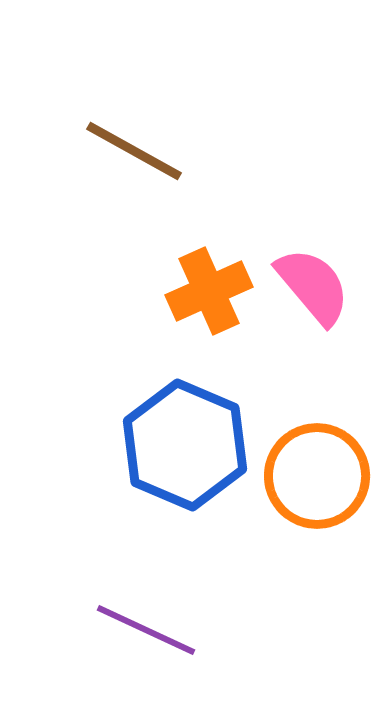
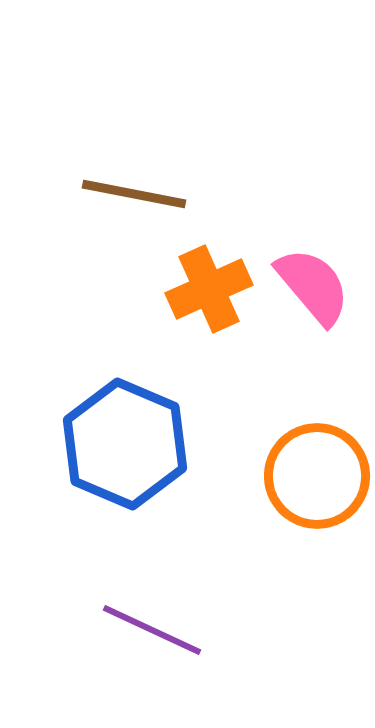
brown line: moved 43 px down; rotated 18 degrees counterclockwise
orange cross: moved 2 px up
blue hexagon: moved 60 px left, 1 px up
purple line: moved 6 px right
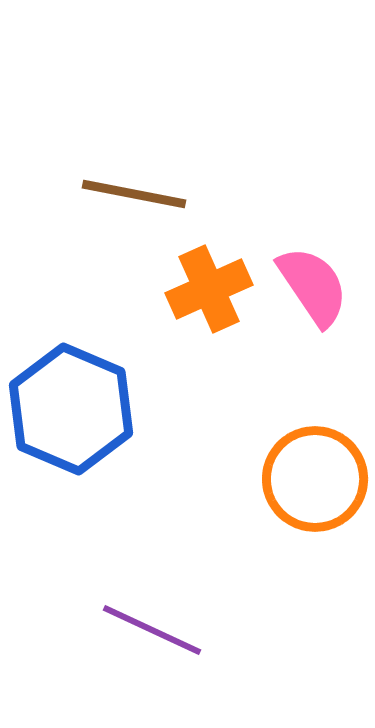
pink semicircle: rotated 6 degrees clockwise
blue hexagon: moved 54 px left, 35 px up
orange circle: moved 2 px left, 3 px down
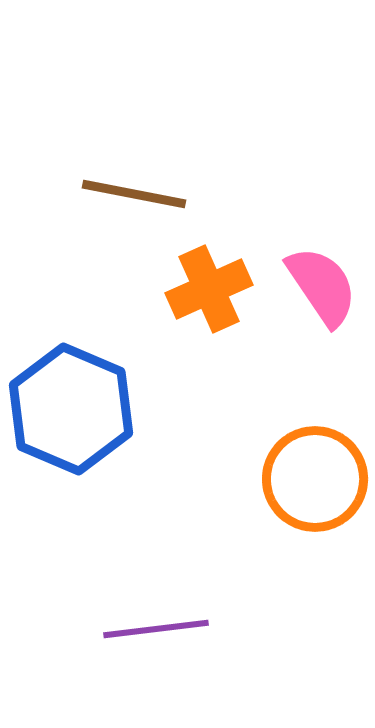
pink semicircle: moved 9 px right
purple line: moved 4 px right, 1 px up; rotated 32 degrees counterclockwise
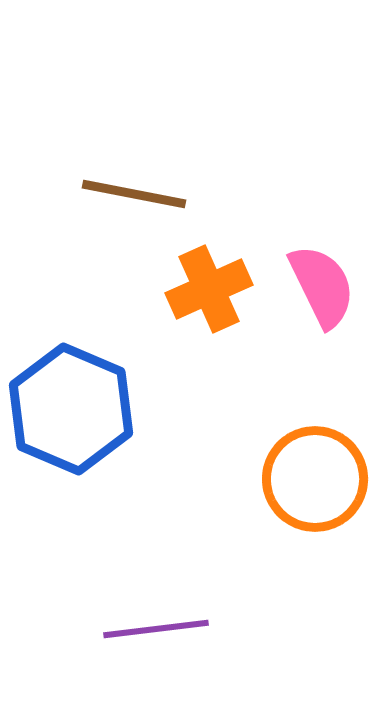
pink semicircle: rotated 8 degrees clockwise
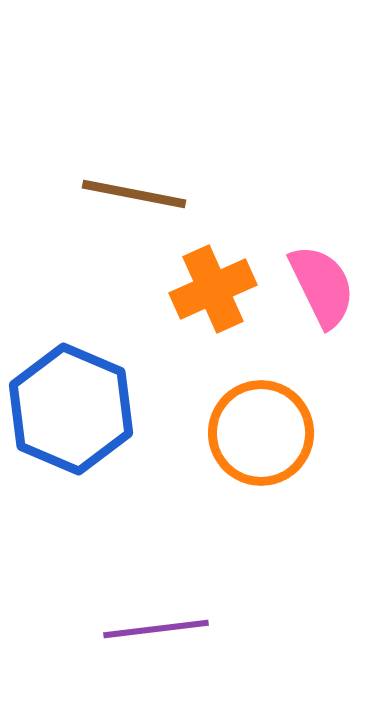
orange cross: moved 4 px right
orange circle: moved 54 px left, 46 px up
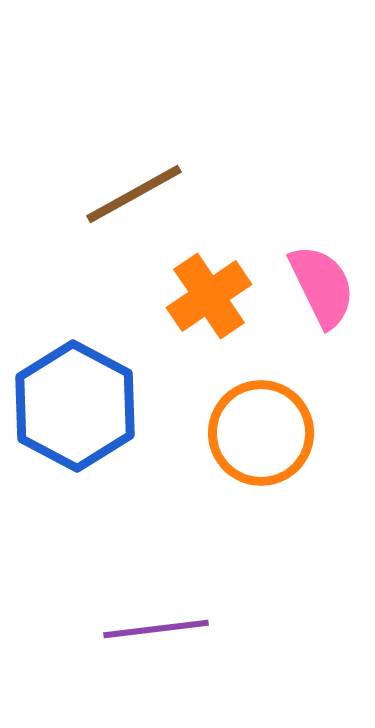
brown line: rotated 40 degrees counterclockwise
orange cross: moved 4 px left, 7 px down; rotated 10 degrees counterclockwise
blue hexagon: moved 4 px right, 3 px up; rotated 5 degrees clockwise
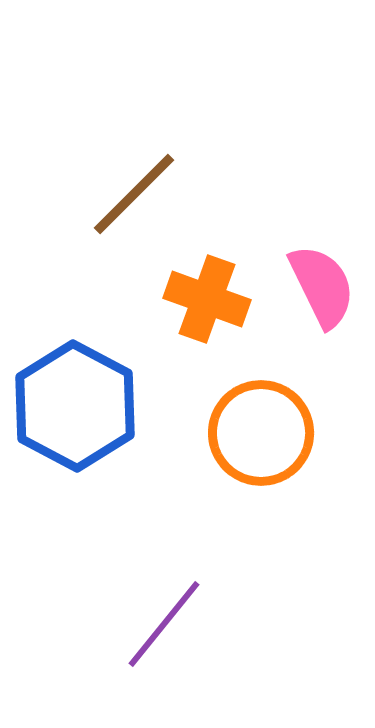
brown line: rotated 16 degrees counterclockwise
orange cross: moved 2 px left, 3 px down; rotated 36 degrees counterclockwise
purple line: moved 8 px right, 5 px up; rotated 44 degrees counterclockwise
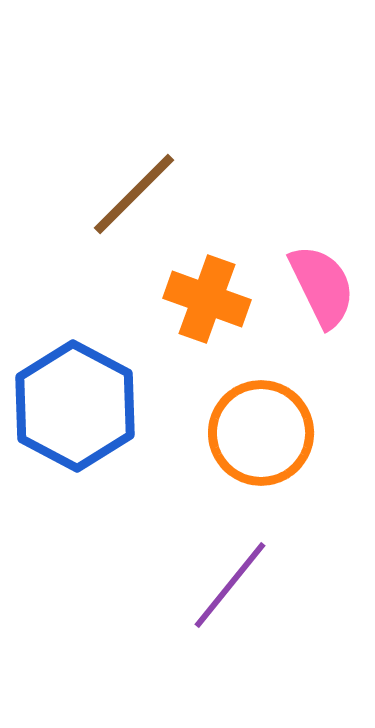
purple line: moved 66 px right, 39 px up
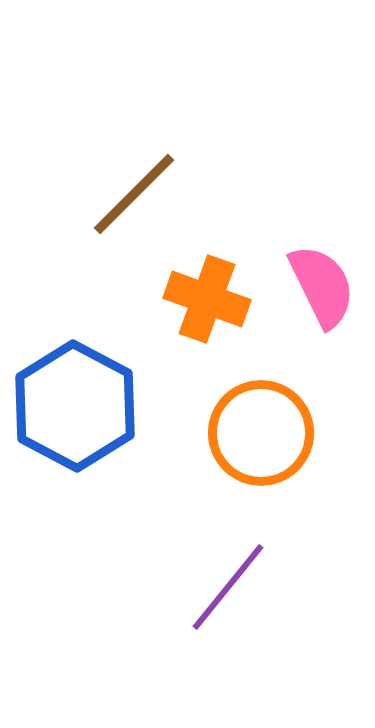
purple line: moved 2 px left, 2 px down
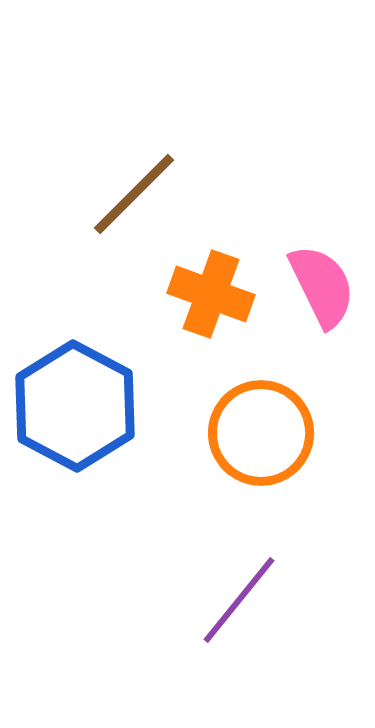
orange cross: moved 4 px right, 5 px up
purple line: moved 11 px right, 13 px down
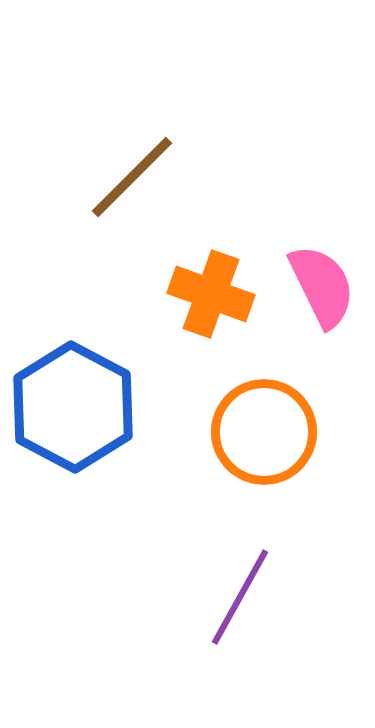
brown line: moved 2 px left, 17 px up
blue hexagon: moved 2 px left, 1 px down
orange circle: moved 3 px right, 1 px up
purple line: moved 1 px right, 3 px up; rotated 10 degrees counterclockwise
